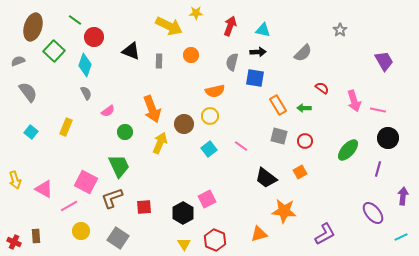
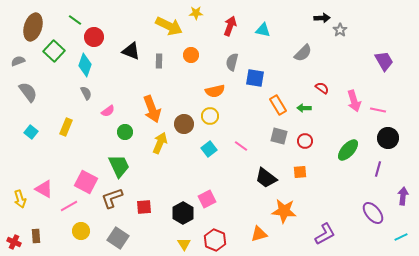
black arrow at (258, 52): moved 64 px right, 34 px up
orange square at (300, 172): rotated 24 degrees clockwise
yellow arrow at (15, 180): moved 5 px right, 19 px down
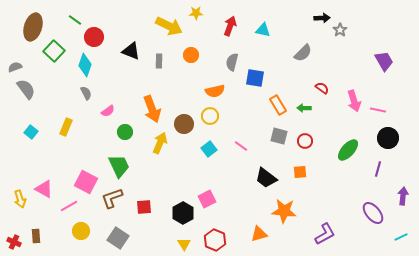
gray semicircle at (18, 61): moved 3 px left, 6 px down
gray semicircle at (28, 92): moved 2 px left, 3 px up
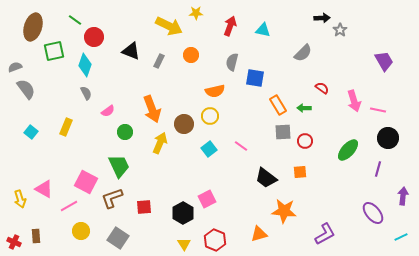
green square at (54, 51): rotated 35 degrees clockwise
gray rectangle at (159, 61): rotated 24 degrees clockwise
gray square at (279, 136): moved 4 px right, 4 px up; rotated 18 degrees counterclockwise
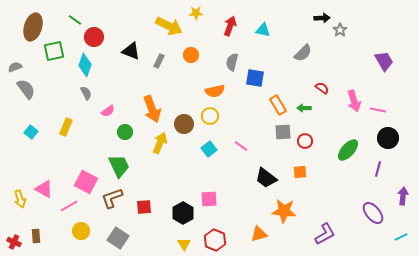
pink square at (207, 199): moved 2 px right; rotated 24 degrees clockwise
